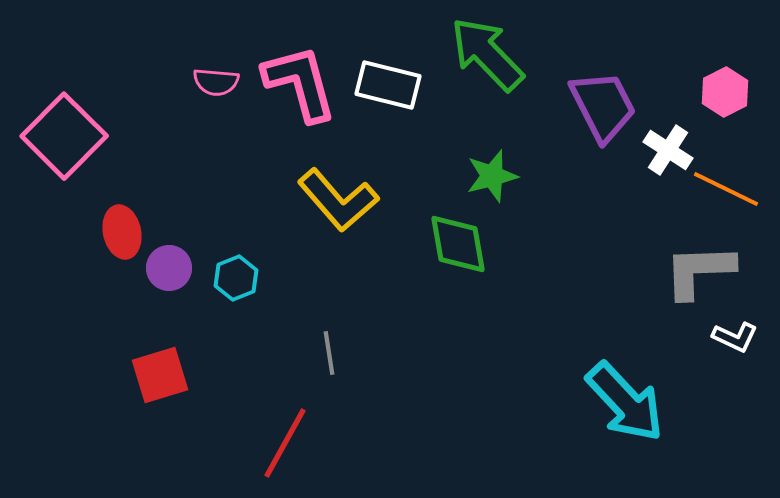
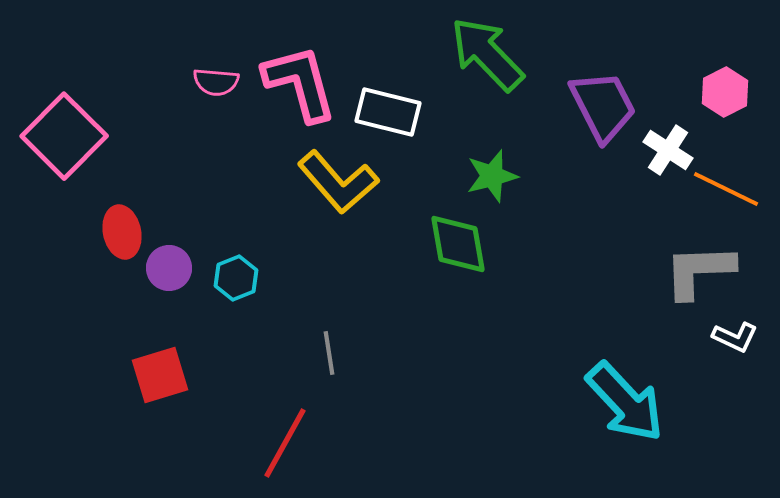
white rectangle: moved 27 px down
yellow L-shape: moved 18 px up
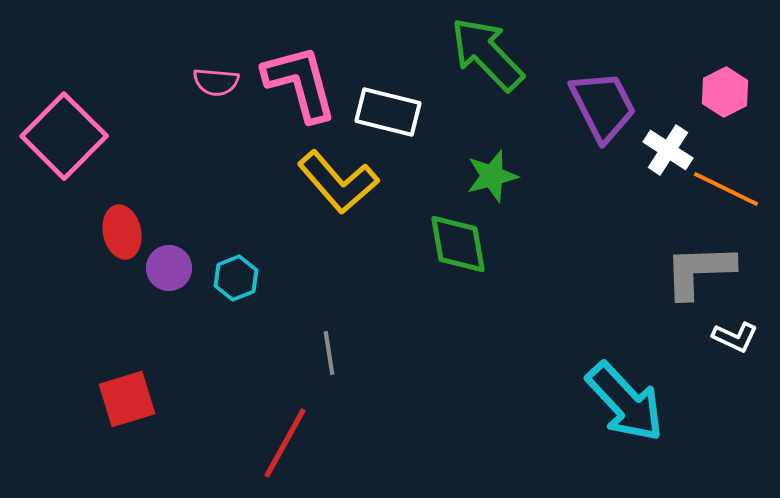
red square: moved 33 px left, 24 px down
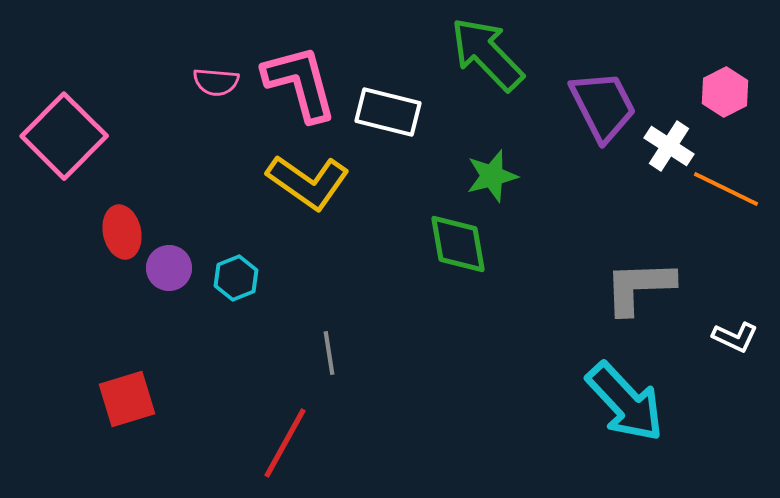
white cross: moved 1 px right, 4 px up
yellow L-shape: moved 30 px left; rotated 14 degrees counterclockwise
gray L-shape: moved 60 px left, 16 px down
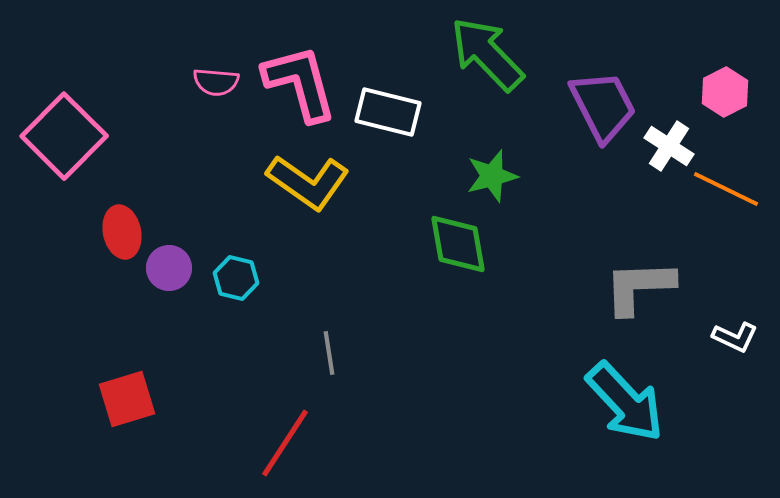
cyan hexagon: rotated 24 degrees counterclockwise
red line: rotated 4 degrees clockwise
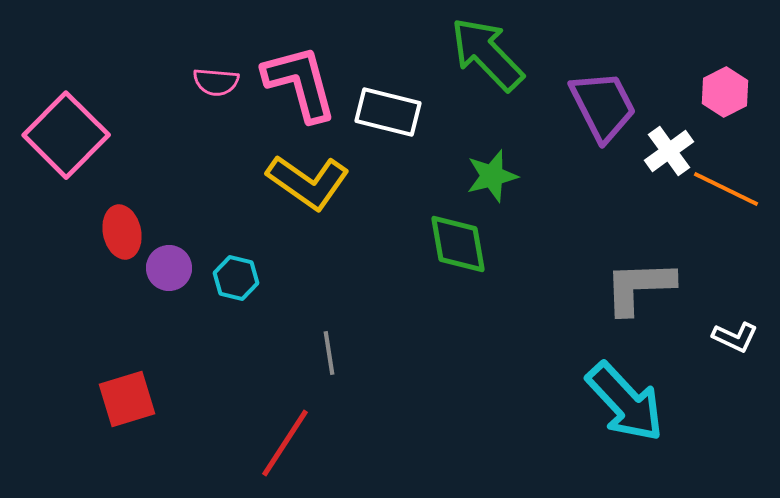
pink square: moved 2 px right, 1 px up
white cross: moved 5 px down; rotated 21 degrees clockwise
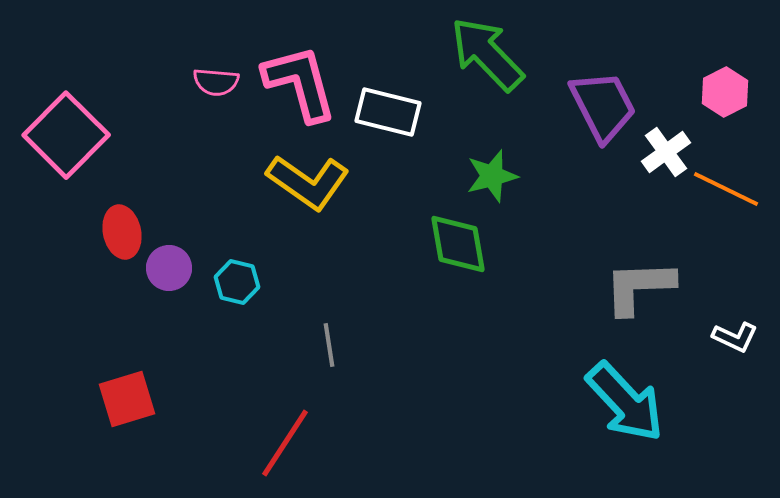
white cross: moved 3 px left, 1 px down
cyan hexagon: moved 1 px right, 4 px down
gray line: moved 8 px up
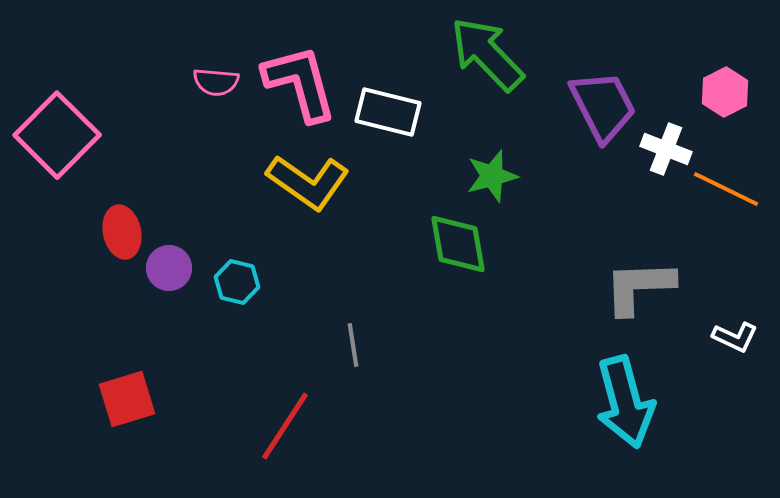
pink square: moved 9 px left
white cross: moved 3 px up; rotated 33 degrees counterclockwise
gray line: moved 24 px right
cyan arrow: rotated 28 degrees clockwise
red line: moved 17 px up
